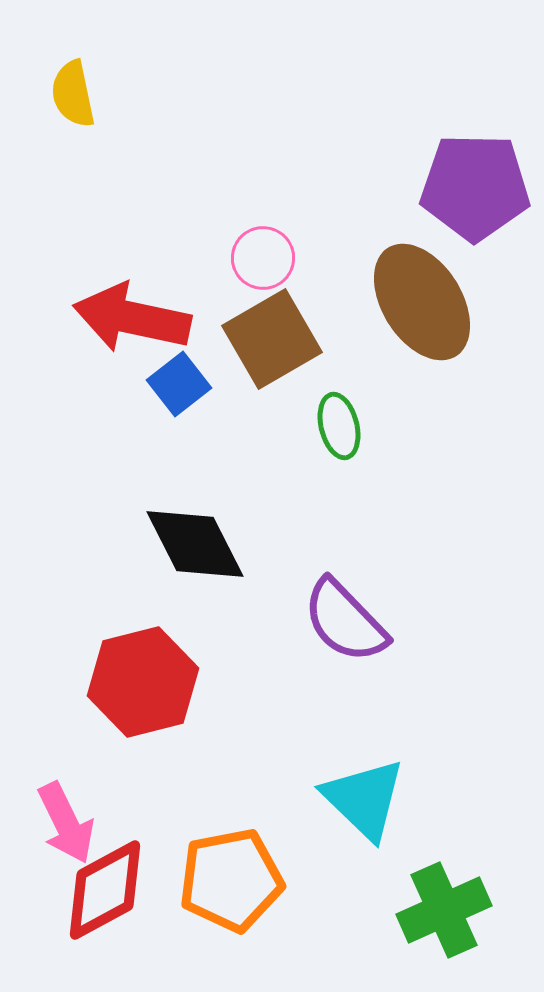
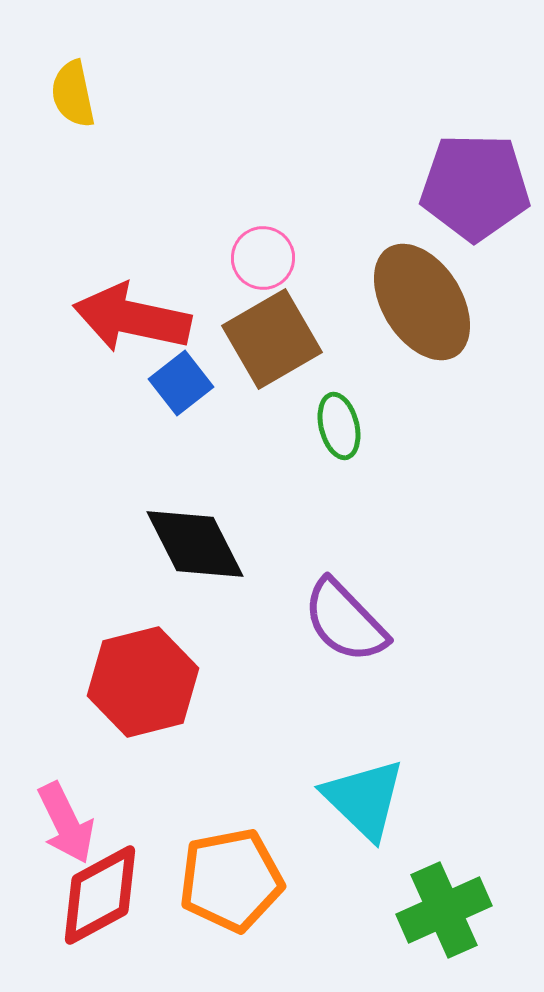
blue square: moved 2 px right, 1 px up
red diamond: moved 5 px left, 5 px down
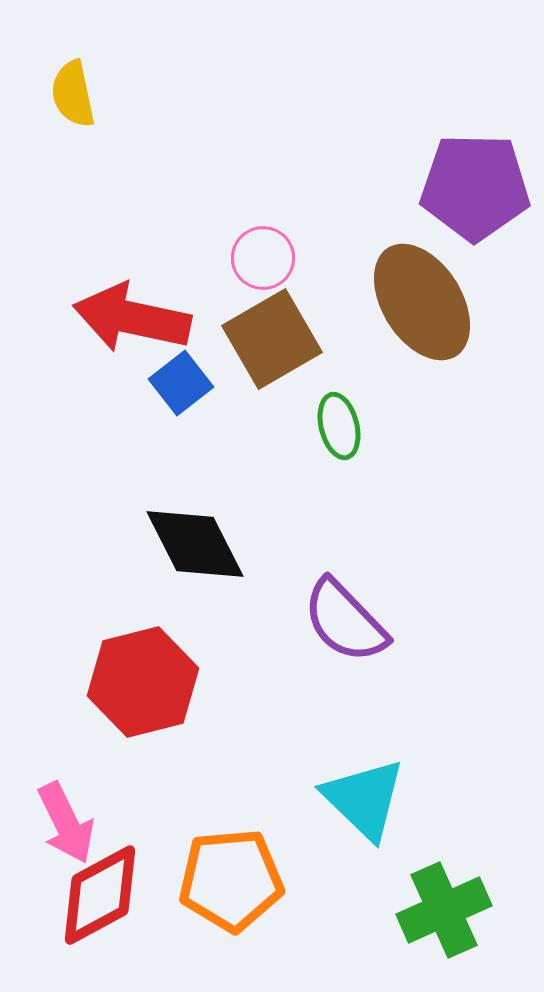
orange pentagon: rotated 6 degrees clockwise
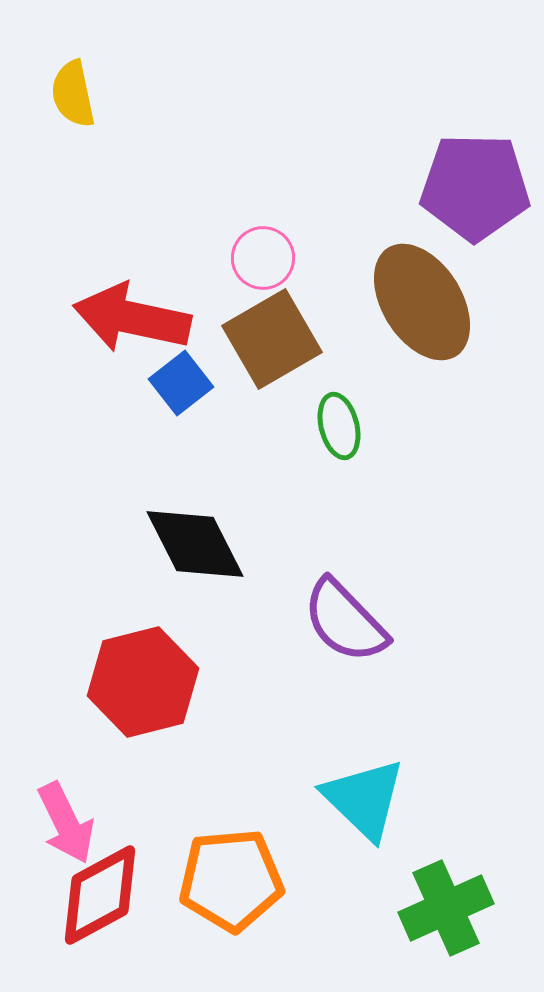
green cross: moved 2 px right, 2 px up
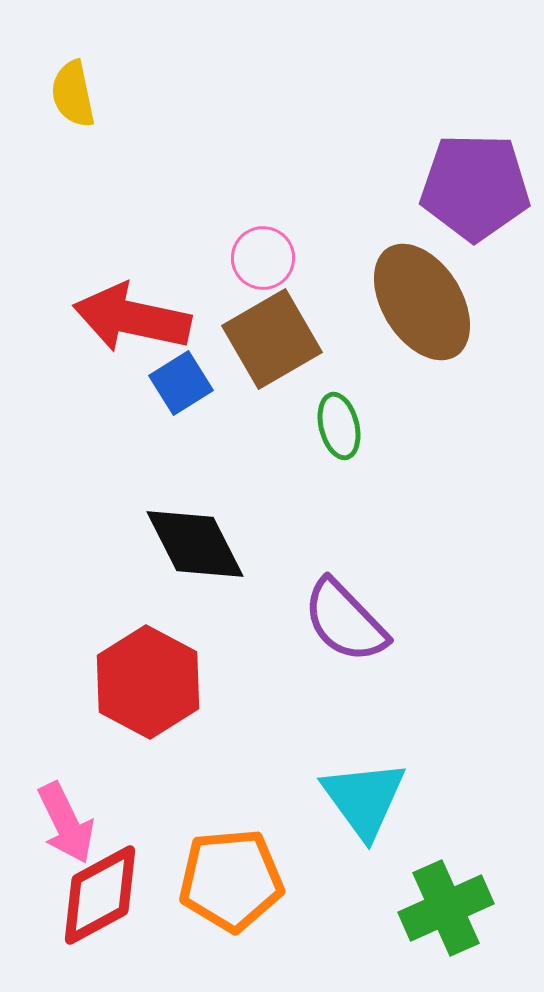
blue square: rotated 6 degrees clockwise
red hexagon: moved 5 px right; rotated 18 degrees counterclockwise
cyan triangle: rotated 10 degrees clockwise
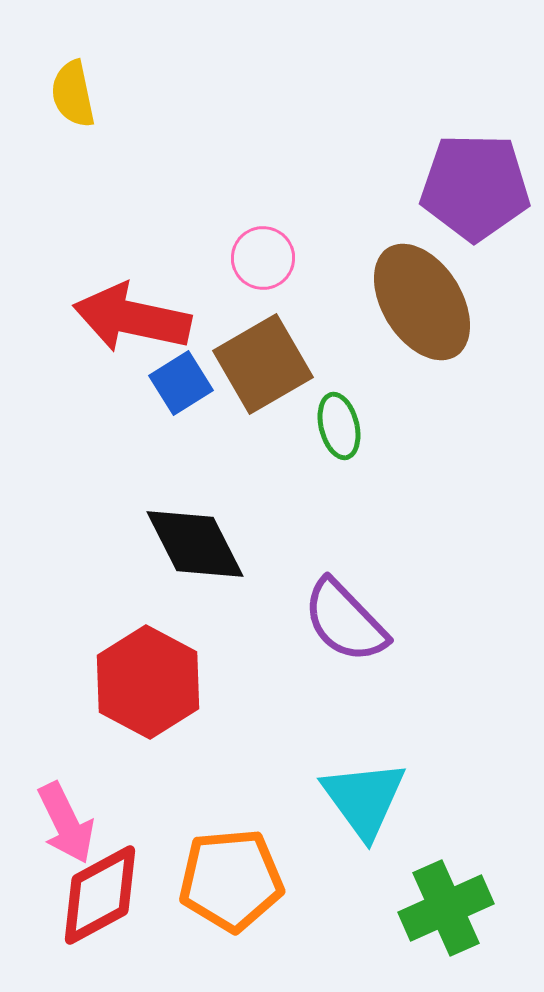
brown square: moved 9 px left, 25 px down
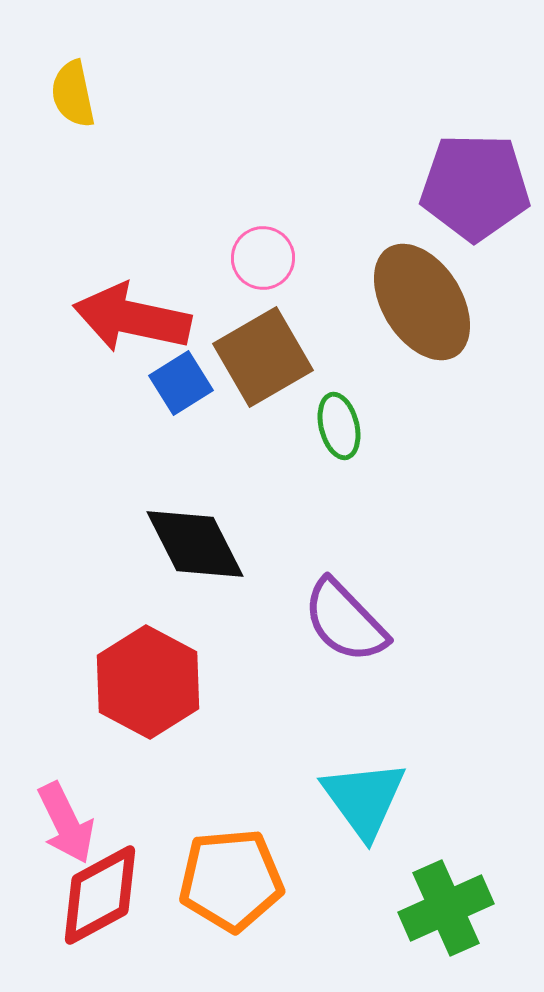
brown square: moved 7 px up
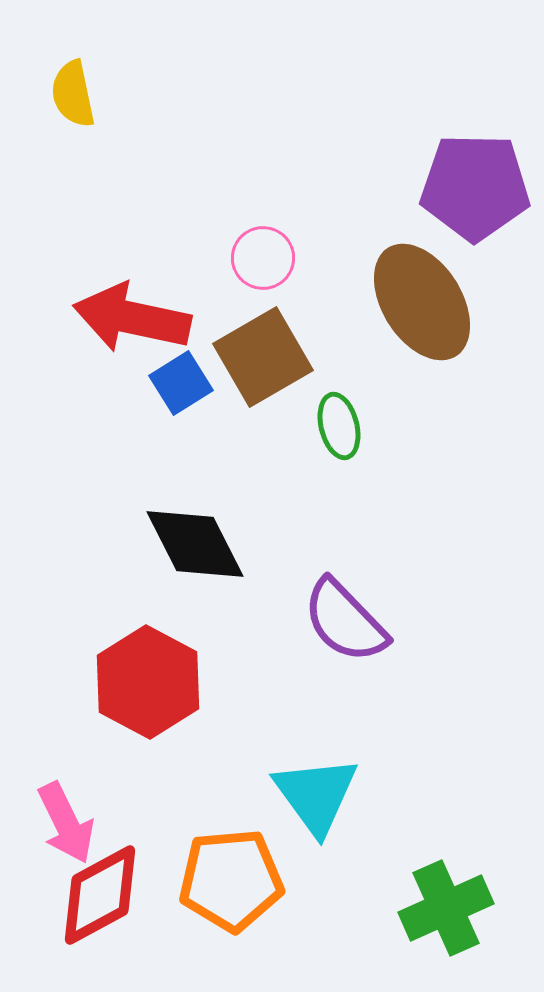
cyan triangle: moved 48 px left, 4 px up
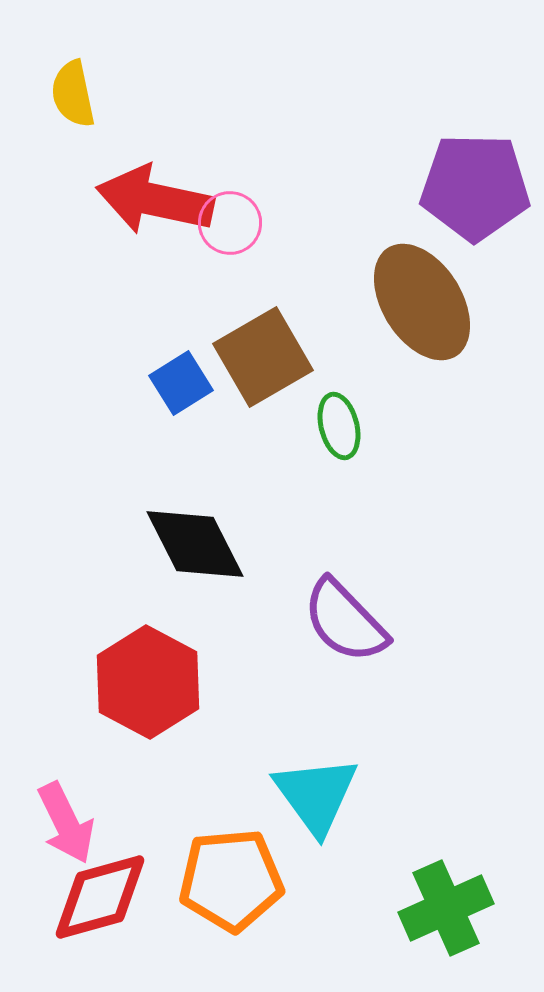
pink circle: moved 33 px left, 35 px up
red arrow: moved 23 px right, 118 px up
red diamond: moved 2 px down; rotated 13 degrees clockwise
